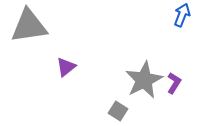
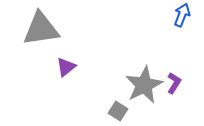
gray triangle: moved 12 px right, 3 px down
gray star: moved 5 px down
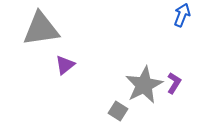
purple triangle: moved 1 px left, 2 px up
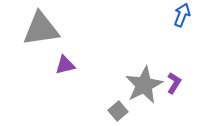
purple triangle: rotated 25 degrees clockwise
gray square: rotated 18 degrees clockwise
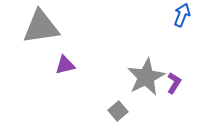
gray triangle: moved 2 px up
gray star: moved 2 px right, 8 px up
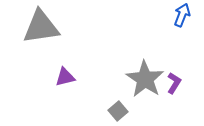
purple triangle: moved 12 px down
gray star: moved 1 px left, 2 px down; rotated 12 degrees counterclockwise
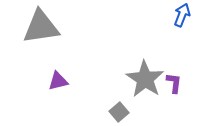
purple triangle: moved 7 px left, 4 px down
purple L-shape: rotated 25 degrees counterclockwise
gray square: moved 1 px right, 1 px down
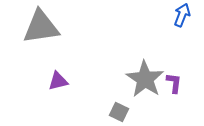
gray square: rotated 24 degrees counterclockwise
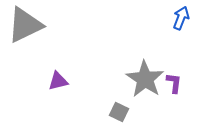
blue arrow: moved 1 px left, 3 px down
gray triangle: moved 16 px left, 2 px up; rotated 18 degrees counterclockwise
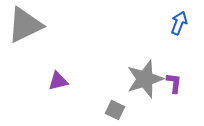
blue arrow: moved 2 px left, 5 px down
gray star: rotated 21 degrees clockwise
gray square: moved 4 px left, 2 px up
